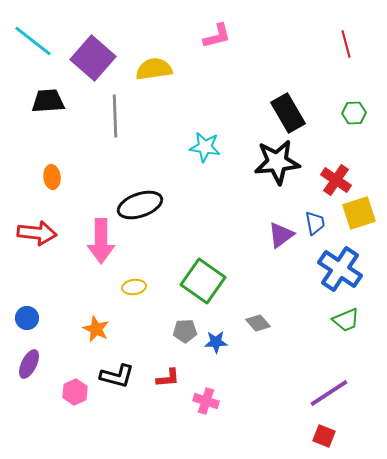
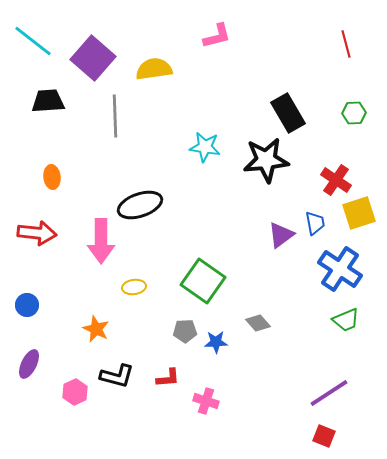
black star: moved 11 px left, 2 px up
blue circle: moved 13 px up
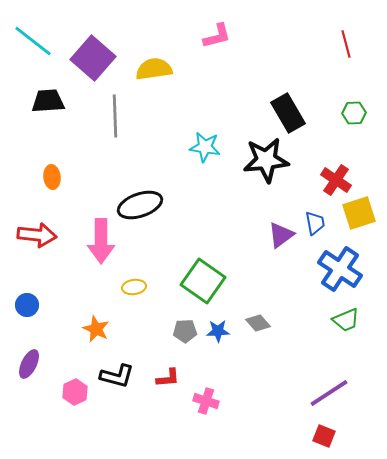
red arrow: moved 2 px down
blue star: moved 2 px right, 11 px up
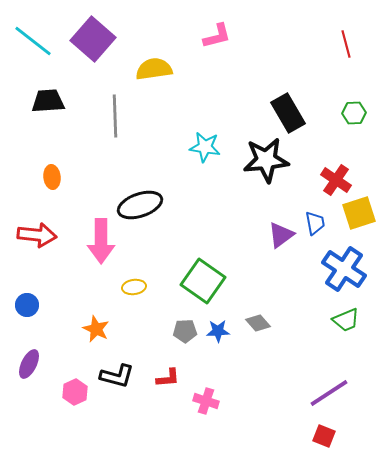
purple square: moved 19 px up
blue cross: moved 4 px right
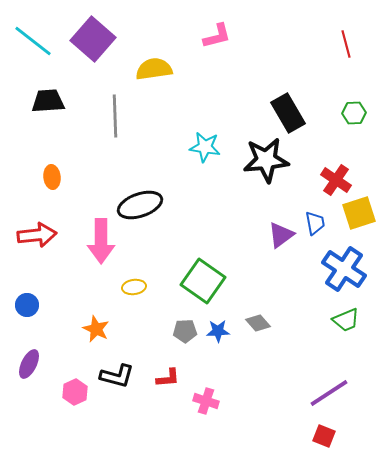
red arrow: rotated 12 degrees counterclockwise
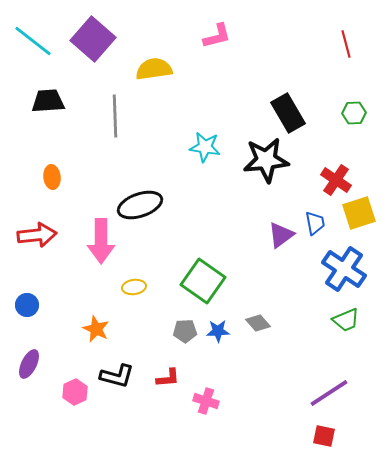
red square: rotated 10 degrees counterclockwise
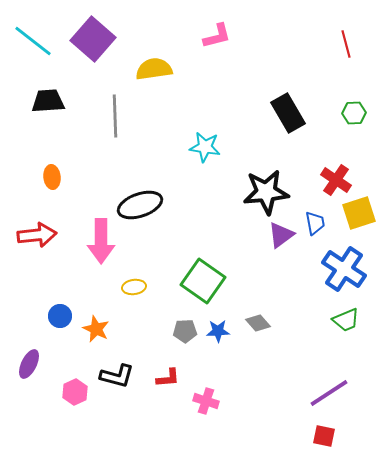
black star: moved 32 px down
blue circle: moved 33 px right, 11 px down
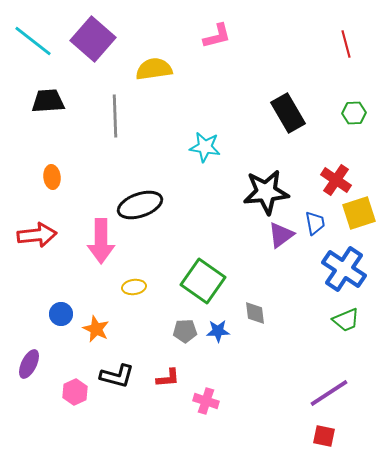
blue circle: moved 1 px right, 2 px up
gray diamond: moved 3 px left, 10 px up; rotated 35 degrees clockwise
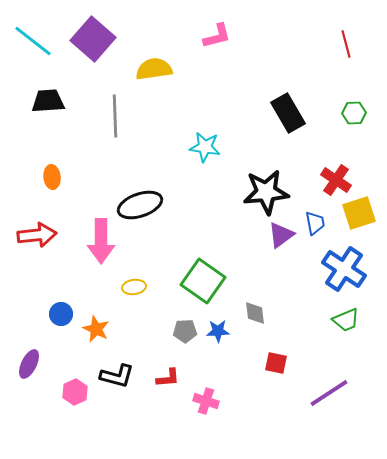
red square: moved 48 px left, 73 px up
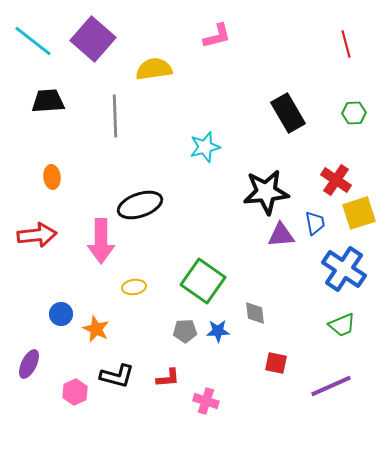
cyan star: rotated 24 degrees counterclockwise
purple triangle: rotated 32 degrees clockwise
green trapezoid: moved 4 px left, 5 px down
purple line: moved 2 px right, 7 px up; rotated 9 degrees clockwise
